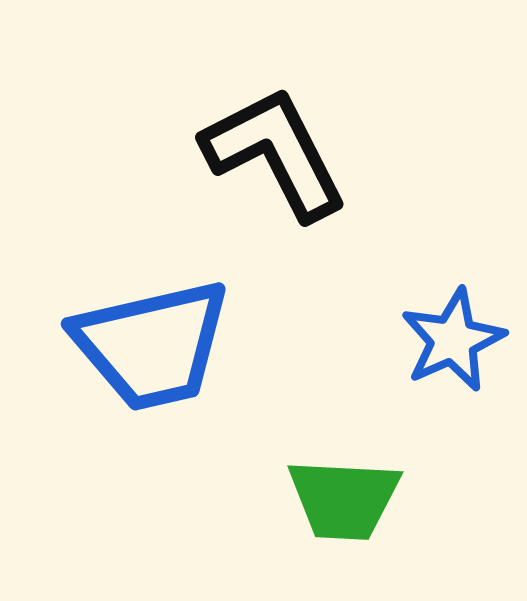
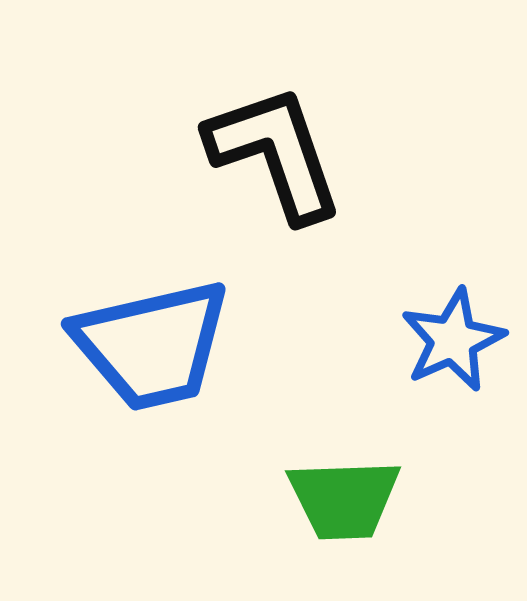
black L-shape: rotated 8 degrees clockwise
green trapezoid: rotated 5 degrees counterclockwise
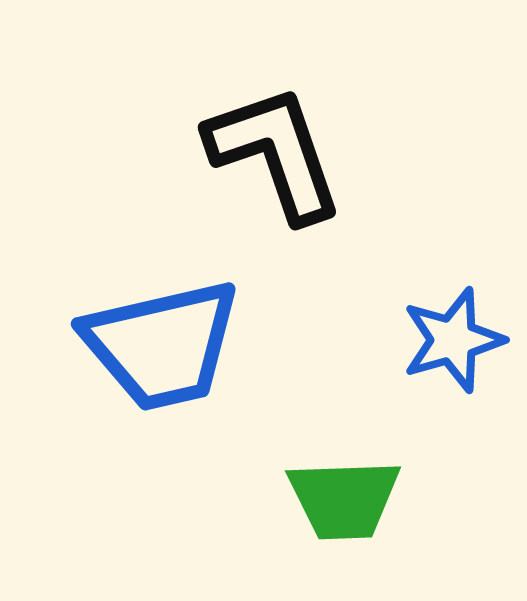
blue star: rotated 8 degrees clockwise
blue trapezoid: moved 10 px right
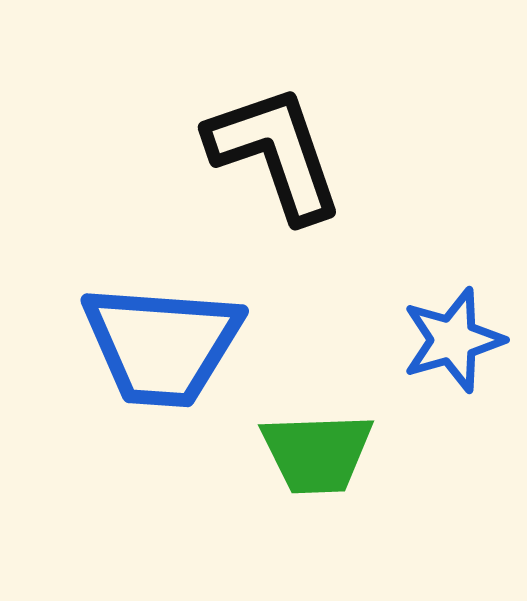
blue trapezoid: rotated 17 degrees clockwise
green trapezoid: moved 27 px left, 46 px up
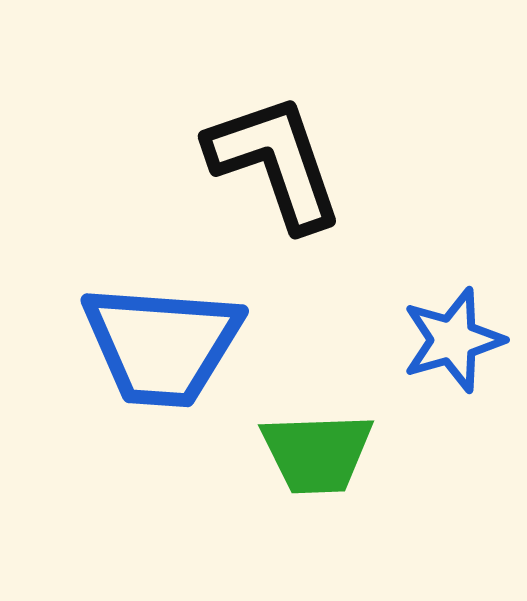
black L-shape: moved 9 px down
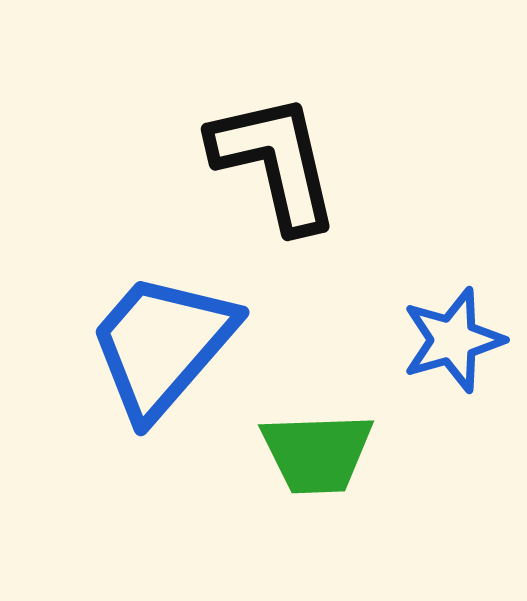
black L-shape: rotated 6 degrees clockwise
blue trapezoid: rotated 127 degrees clockwise
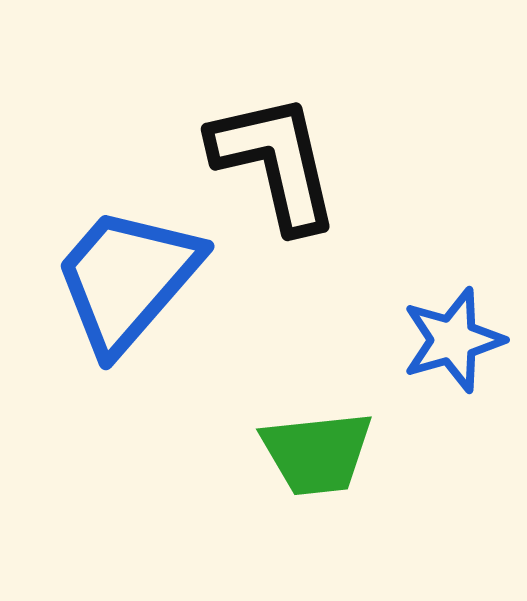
blue trapezoid: moved 35 px left, 66 px up
green trapezoid: rotated 4 degrees counterclockwise
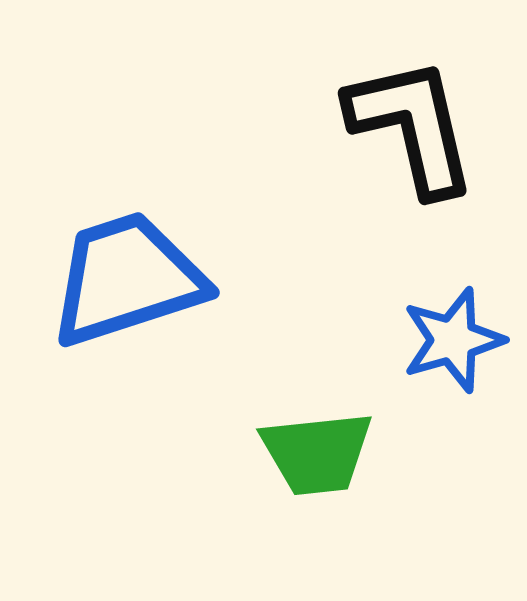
black L-shape: moved 137 px right, 36 px up
blue trapezoid: rotated 31 degrees clockwise
